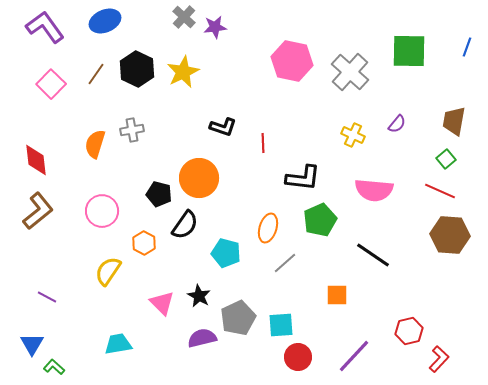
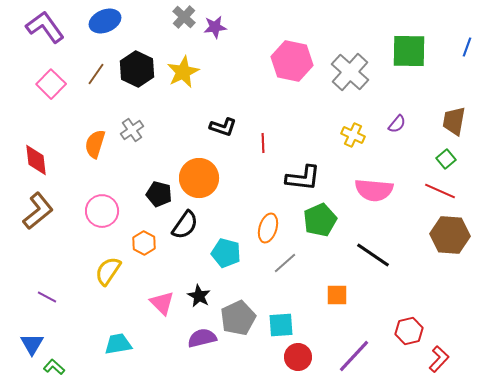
gray cross at (132, 130): rotated 25 degrees counterclockwise
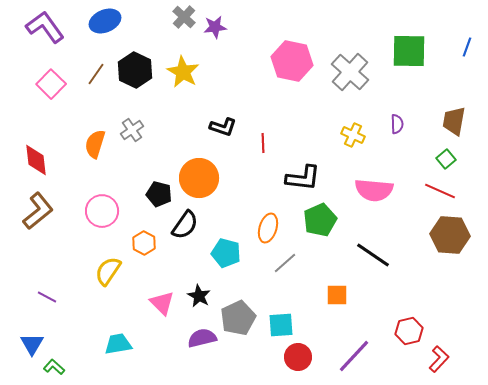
black hexagon at (137, 69): moved 2 px left, 1 px down
yellow star at (183, 72): rotated 16 degrees counterclockwise
purple semicircle at (397, 124): rotated 42 degrees counterclockwise
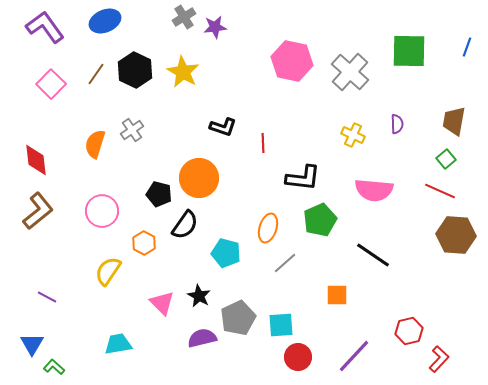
gray cross at (184, 17): rotated 15 degrees clockwise
brown hexagon at (450, 235): moved 6 px right
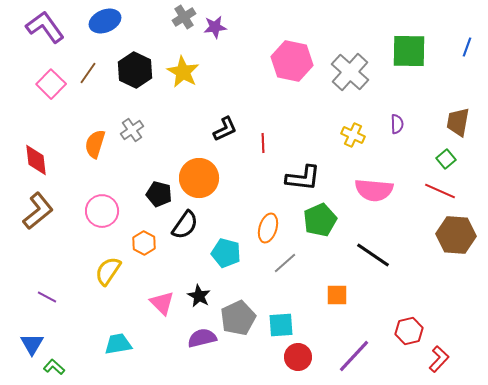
brown line at (96, 74): moved 8 px left, 1 px up
brown trapezoid at (454, 121): moved 4 px right, 1 px down
black L-shape at (223, 127): moved 2 px right, 2 px down; rotated 44 degrees counterclockwise
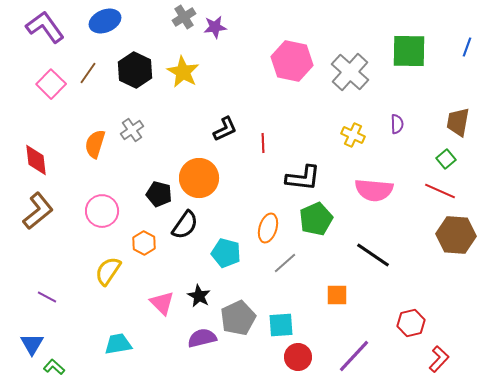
green pentagon at (320, 220): moved 4 px left, 1 px up
red hexagon at (409, 331): moved 2 px right, 8 px up
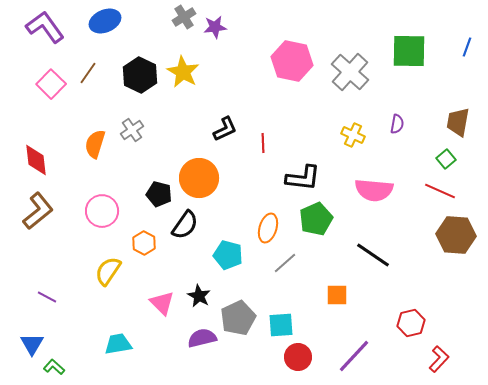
black hexagon at (135, 70): moved 5 px right, 5 px down
purple semicircle at (397, 124): rotated 12 degrees clockwise
cyan pentagon at (226, 253): moved 2 px right, 2 px down
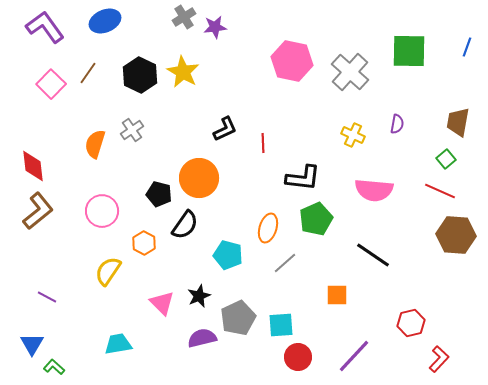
red diamond at (36, 160): moved 3 px left, 6 px down
black star at (199, 296): rotated 20 degrees clockwise
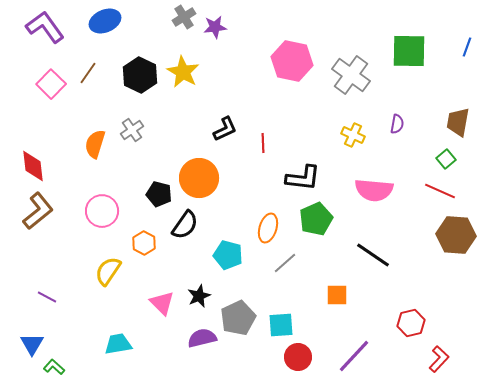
gray cross at (350, 72): moved 1 px right, 3 px down; rotated 6 degrees counterclockwise
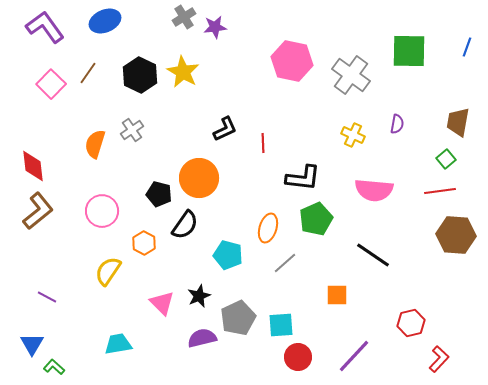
red line at (440, 191): rotated 32 degrees counterclockwise
